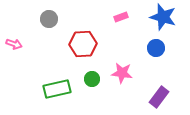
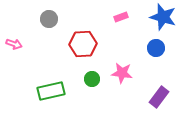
green rectangle: moved 6 px left, 2 px down
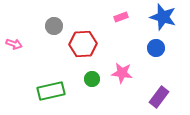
gray circle: moved 5 px right, 7 px down
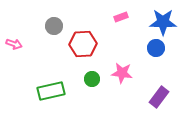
blue star: moved 5 px down; rotated 16 degrees counterclockwise
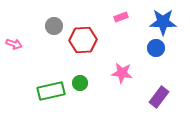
red hexagon: moved 4 px up
green circle: moved 12 px left, 4 px down
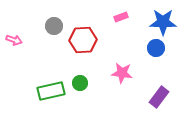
pink arrow: moved 4 px up
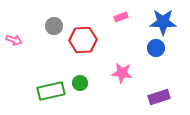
purple rectangle: rotated 35 degrees clockwise
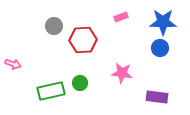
pink arrow: moved 1 px left, 24 px down
blue circle: moved 4 px right
purple rectangle: moved 2 px left; rotated 25 degrees clockwise
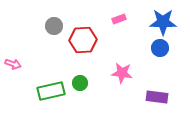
pink rectangle: moved 2 px left, 2 px down
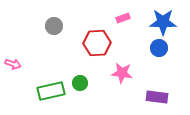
pink rectangle: moved 4 px right, 1 px up
red hexagon: moved 14 px right, 3 px down
blue circle: moved 1 px left
